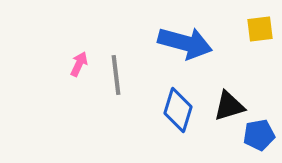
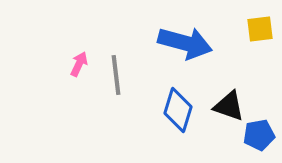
black triangle: rotated 36 degrees clockwise
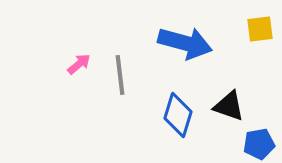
pink arrow: rotated 25 degrees clockwise
gray line: moved 4 px right
blue diamond: moved 5 px down
blue pentagon: moved 9 px down
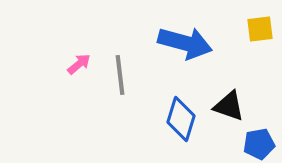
blue diamond: moved 3 px right, 4 px down
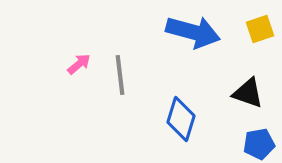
yellow square: rotated 12 degrees counterclockwise
blue arrow: moved 8 px right, 11 px up
black triangle: moved 19 px right, 13 px up
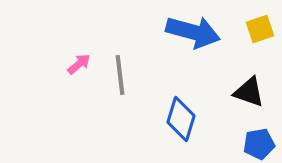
black triangle: moved 1 px right, 1 px up
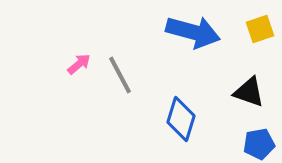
gray line: rotated 21 degrees counterclockwise
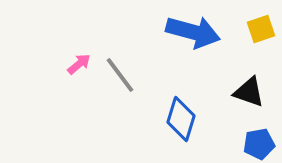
yellow square: moved 1 px right
gray line: rotated 9 degrees counterclockwise
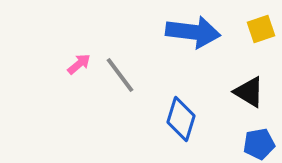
blue arrow: rotated 8 degrees counterclockwise
black triangle: rotated 12 degrees clockwise
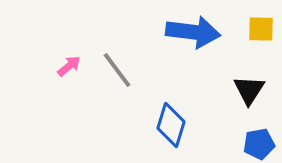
yellow square: rotated 20 degrees clockwise
pink arrow: moved 10 px left, 2 px down
gray line: moved 3 px left, 5 px up
black triangle: moved 2 px up; rotated 32 degrees clockwise
blue diamond: moved 10 px left, 6 px down
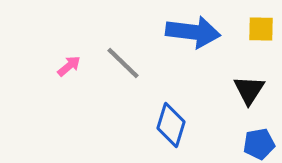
gray line: moved 6 px right, 7 px up; rotated 9 degrees counterclockwise
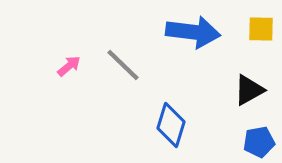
gray line: moved 2 px down
black triangle: rotated 28 degrees clockwise
blue pentagon: moved 2 px up
